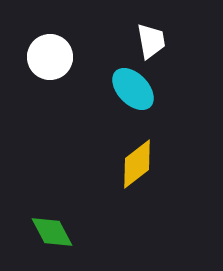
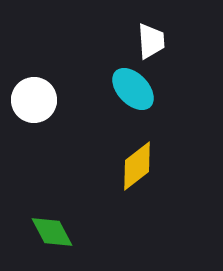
white trapezoid: rotated 6 degrees clockwise
white circle: moved 16 px left, 43 px down
yellow diamond: moved 2 px down
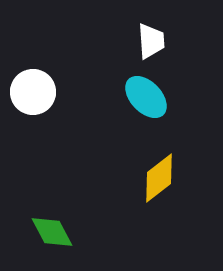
cyan ellipse: moved 13 px right, 8 px down
white circle: moved 1 px left, 8 px up
yellow diamond: moved 22 px right, 12 px down
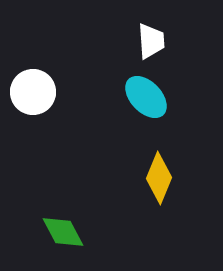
yellow diamond: rotated 30 degrees counterclockwise
green diamond: moved 11 px right
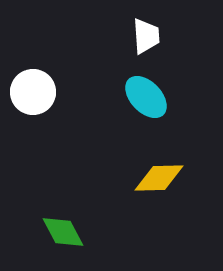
white trapezoid: moved 5 px left, 5 px up
yellow diamond: rotated 66 degrees clockwise
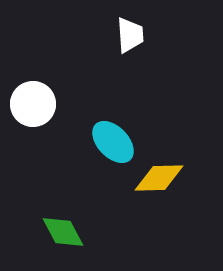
white trapezoid: moved 16 px left, 1 px up
white circle: moved 12 px down
cyan ellipse: moved 33 px left, 45 px down
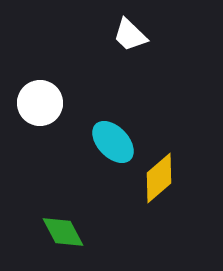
white trapezoid: rotated 138 degrees clockwise
white circle: moved 7 px right, 1 px up
yellow diamond: rotated 39 degrees counterclockwise
